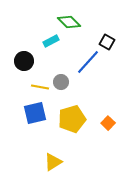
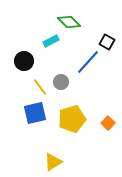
yellow line: rotated 42 degrees clockwise
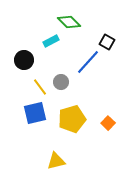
black circle: moved 1 px up
yellow triangle: moved 3 px right, 1 px up; rotated 18 degrees clockwise
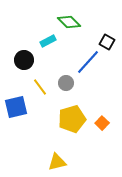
cyan rectangle: moved 3 px left
gray circle: moved 5 px right, 1 px down
blue square: moved 19 px left, 6 px up
orange square: moved 6 px left
yellow triangle: moved 1 px right, 1 px down
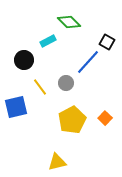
yellow pentagon: moved 1 px down; rotated 12 degrees counterclockwise
orange square: moved 3 px right, 5 px up
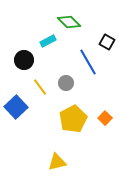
blue line: rotated 72 degrees counterclockwise
blue square: rotated 30 degrees counterclockwise
yellow pentagon: moved 1 px right, 1 px up
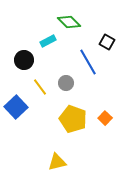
yellow pentagon: rotated 24 degrees counterclockwise
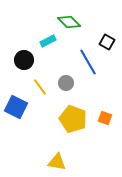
blue square: rotated 20 degrees counterclockwise
orange square: rotated 24 degrees counterclockwise
yellow triangle: rotated 24 degrees clockwise
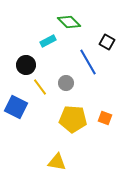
black circle: moved 2 px right, 5 px down
yellow pentagon: rotated 16 degrees counterclockwise
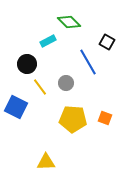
black circle: moved 1 px right, 1 px up
yellow triangle: moved 11 px left; rotated 12 degrees counterclockwise
